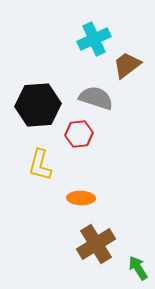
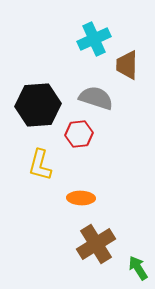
brown trapezoid: rotated 52 degrees counterclockwise
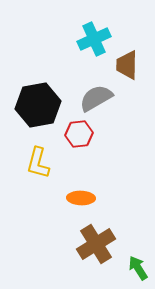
gray semicircle: rotated 48 degrees counterclockwise
black hexagon: rotated 6 degrees counterclockwise
yellow L-shape: moved 2 px left, 2 px up
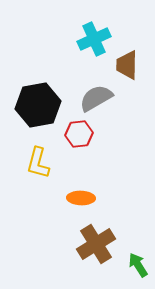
green arrow: moved 3 px up
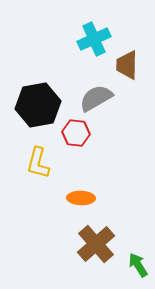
red hexagon: moved 3 px left, 1 px up; rotated 12 degrees clockwise
brown cross: rotated 9 degrees counterclockwise
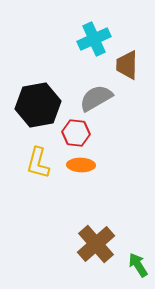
orange ellipse: moved 33 px up
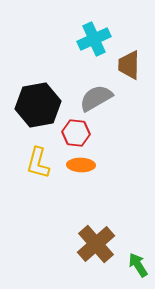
brown trapezoid: moved 2 px right
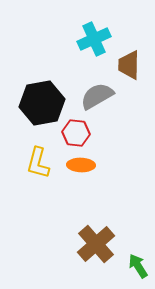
gray semicircle: moved 1 px right, 2 px up
black hexagon: moved 4 px right, 2 px up
green arrow: moved 1 px down
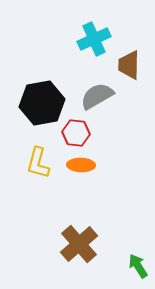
brown cross: moved 17 px left
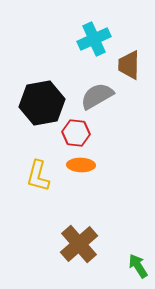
yellow L-shape: moved 13 px down
